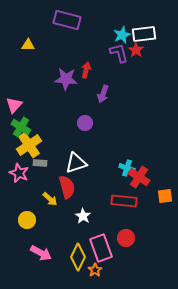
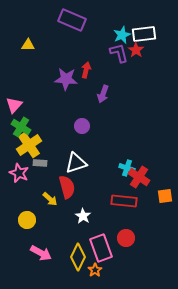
purple rectangle: moved 5 px right; rotated 8 degrees clockwise
purple circle: moved 3 px left, 3 px down
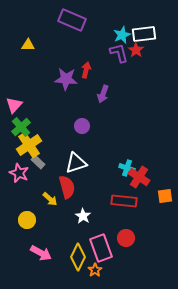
green cross: rotated 18 degrees clockwise
gray rectangle: moved 2 px left, 1 px up; rotated 40 degrees clockwise
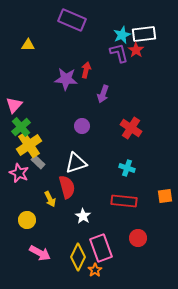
red cross: moved 8 px left, 49 px up
yellow arrow: rotated 21 degrees clockwise
red circle: moved 12 px right
pink arrow: moved 1 px left
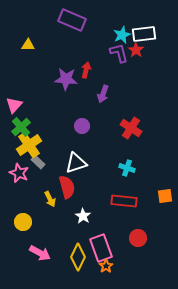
yellow circle: moved 4 px left, 2 px down
orange star: moved 11 px right, 4 px up
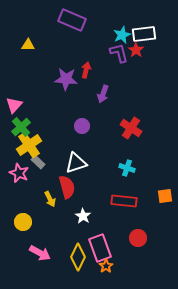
pink rectangle: moved 1 px left
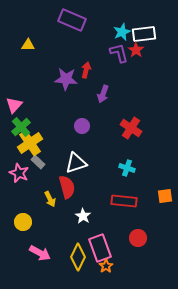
cyan star: moved 3 px up
yellow cross: moved 1 px right, 2 px up
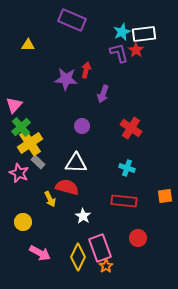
white triangle: rotated 20 degrees clockwise
red semicircle: rotated 60 degrees counterclockwise
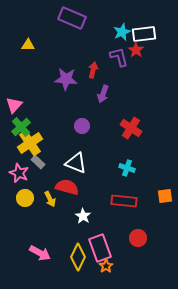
purple rectangle: moved 2 px up
purple L-shape: moved 4 px down
red arrow: moved 7 px right
white triangle: rotated 20 degrees clockwise
yellow circle: moved 2 px right, 24 px up
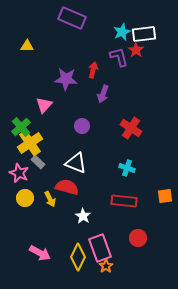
yellow triangle: moved 1 px left, 1 px down
pink triangle: moved 30 px right
